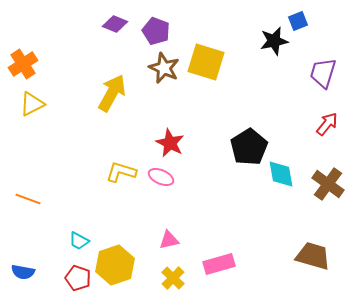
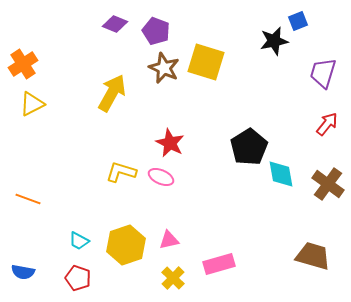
yellow hexagon: moved 11 px right, 20 px up
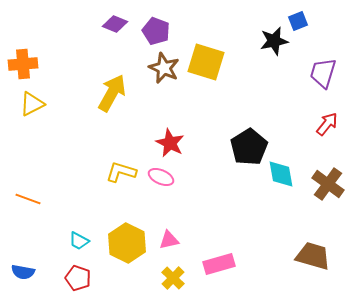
orange cross: rotated 28 degrees clockwise
yellow hexagon: moved 1 px right, 2 px up; rotated 15 degrees counterclockwise
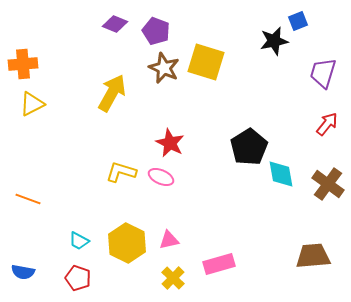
brown trapezoid: rotated 21 degrees counterclockwise
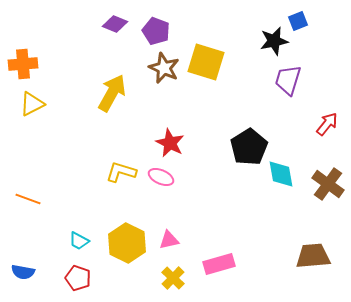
purple trapezoid: moved 35 px left, 7 px down
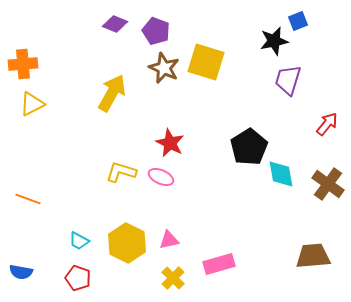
blue semicircle: moved 2 px left
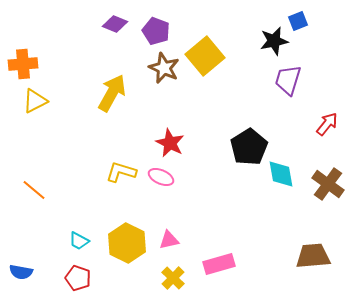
yellow square: moved 1 px left, 6 px up; rotated 33 degrees clockwise
yellow triangle: moved 3 px right, 3 px up
orange line: moved 6 px right, 9 px up; rotated 20 degrees clockwise
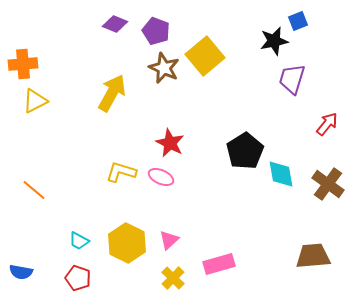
purple trapezoid: moved 4 px right, 1 px up
black pentagon: moved 4 px left, 4 px down
pink triangle: rotated 30 degrees counterclockwise
